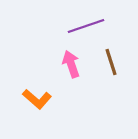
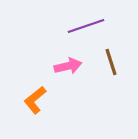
pink arrow: moved 3 px left, 2 px down; rotated 96 degrees clockwise
orange L-shape: moved 2 px left, 1 px down; rotated 100 degrees clockwise
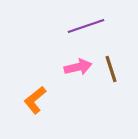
brown line: moved 7 px down
pink arrow: moved 10 px right, 1 px down
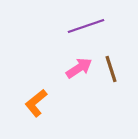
pink arrow: moved 1 px right, 1 px down; rotated 20 degrees counterclockwise
orange L-shape: moved 1 px right, 3 px down
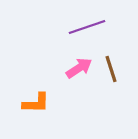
purple line: moved 1 px right, 1 px down
orange L-shape: rotated 140 degrees counterclockwise
